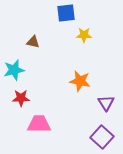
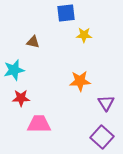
orange star: rotated 15 degrees counterclockwise
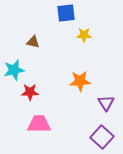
red star: moved 9 px right, 6 px up
